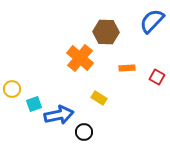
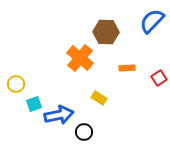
red square: moved 2 px right, 1 px down; rotated 28 degrees clockwise
yellow circle: moved 4 px right, 5 px up
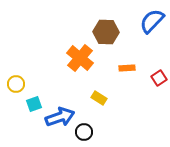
blue arrow: moved 1 px right, 2 px down; rotated 8 degrees counterclockwise
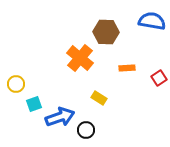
blue semicircle: rotated 56 degrees clockwise
black circle: moved 2 px right, 2 px up
